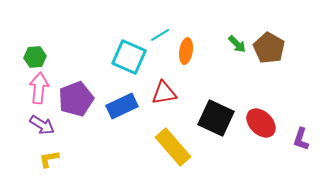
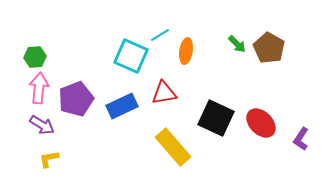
cyan square: moved 2 px right, 1 px up
purple L-shape: rotated 15 degrees clockwise
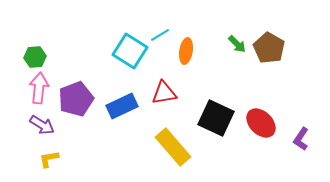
cyan square: moved 1 px left, 5 px up; rotated 8 degrees clockwise
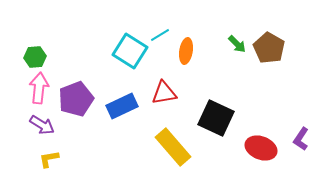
red ellipse: moved 25 px down; rotated 24 degrees counterclockwise
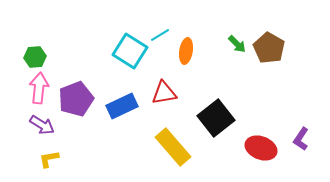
black square: rotated 27 degrees clockwise
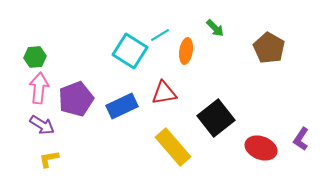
green arrow: moved 22 px left, 16 px up
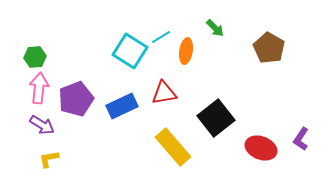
cyan line: moved 1 px right, 2 px down
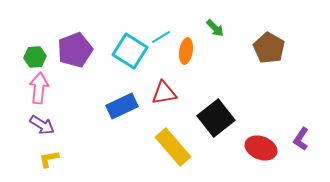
purple pentagon: moved 1 px left, 49 px up
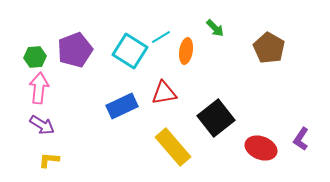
yellow L-shape: moved 1 px down; rotated 15 degrees clockwise
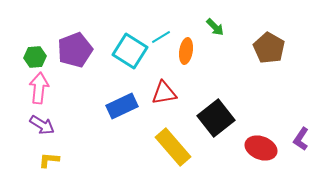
green arrow: moved 1 px up
